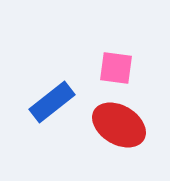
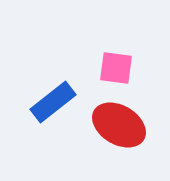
blue rectangle: moved 1 px right
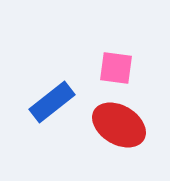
blue rectangle: moved 1 px left
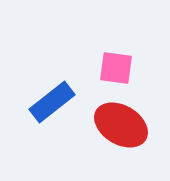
red ellipse: moved 2 px right
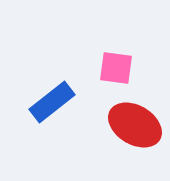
red ellipse: moved 14 px right
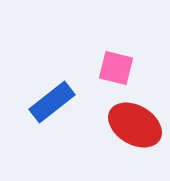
pink square: rotated 6 degrees clockwise
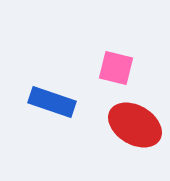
blue rectangle: rotated 57 degrees clockwise
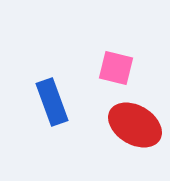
blue rectangle: rotated 51 degrees clockwise
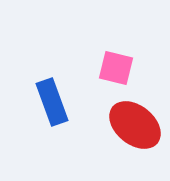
red ellipse: rotated 8 degrees clockwise
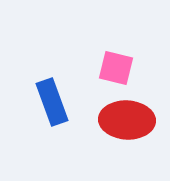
red ellipse: moved 8 px left, 5 px up; rotated 36 degrees counterclockwise
